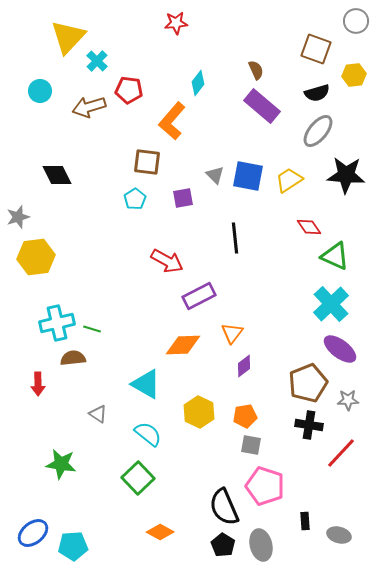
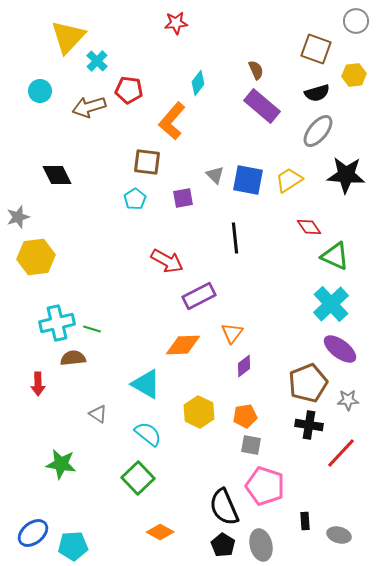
blue square at (248, 176): moved 4 px down
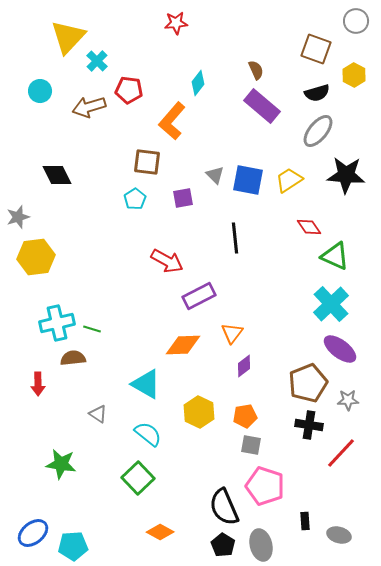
yellow hexagon at (354, 75): rotated 25 degrees counterclockwise
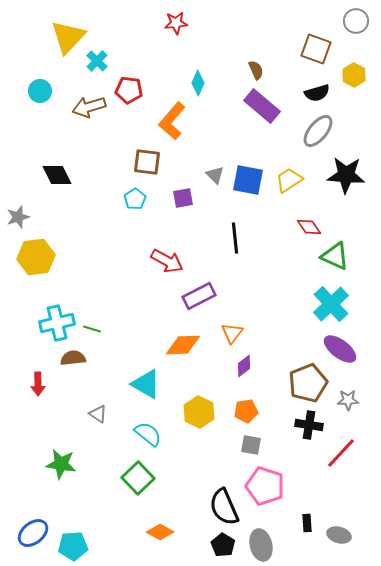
cyan diamond at (198, 83): rotated 15 degrees counterclockwise
orange pentagon at (245, 416): moved 1 px right, 5 px up
black rectangle at (305, 521): moved 2 px right, 2 px down
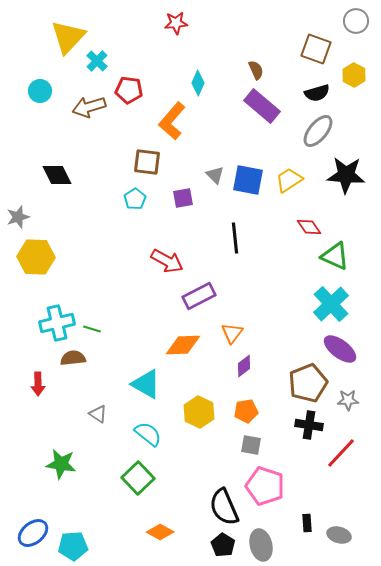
yellow hexagon at (36, 257): rotated 9 degrees clockwise
